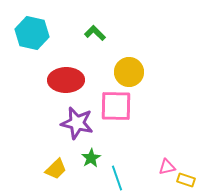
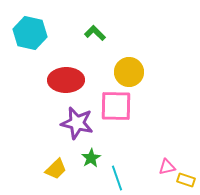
cyan hexagon: moved 2 px left
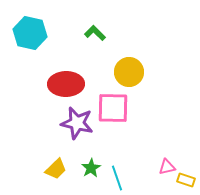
red ellipse: moved 4 px down
pink square: moved 3 px left, 2 px down
green star: moved 10 px down
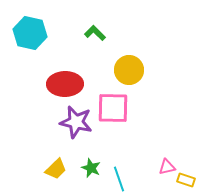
yellow circle: moved 2 px up
red ellipse: moved 1 px left
purple star: moved 1 px left, 1 px up
green star: rotated 18 degrees counterclockwise
cyan line: moved 2 px right, 1 px down
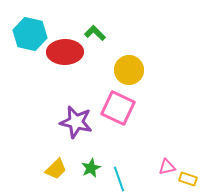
cyan hexagon: moved 1 px down
red ellipse: moved 32 px up
pink square: moved 5 px right; rotated 24 degrees clockwise
green star: rotated 24 degrees clockwise
yellow rectangle: moved 2 px right, 1 px up
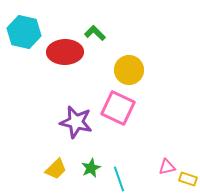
cyan hexagon: moved 6 px left, 2 px up
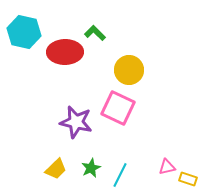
cyan line: moved 1 px right, 4 px up; rotated 45 degrees clockwise
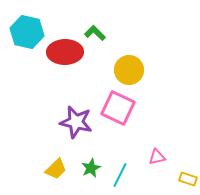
cyan hexagon: moved 3 px right
pink triangle: moved 10 px left, 10 px up
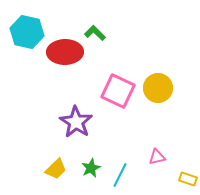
yellow circle: moved 29 px right, 18 px down
pink square: moved 17 px up
purple star: rotated 20 degrees clockwise
